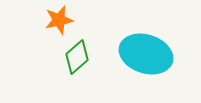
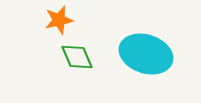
green diamond: rotated 72 degrees counterclockwise
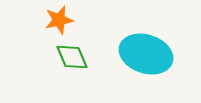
green diamond: moved 5 px left
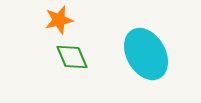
cyan ellipse: rotated 42 degrees clockwise
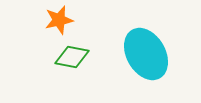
green diamond: rotated 56 degrees counterclockwise
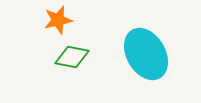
orange star: moved 1 px left
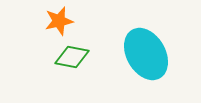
orange star: moved 1 px right, 1 px down
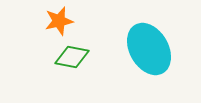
cyan ellipse: moved 3 px right, 5 px up
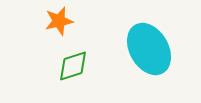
green diamond: moved 1 px right, 9 px down; rotated 28 degrees counterclockwise
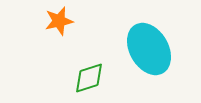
green diamond: moved 16 px right, 12 px down
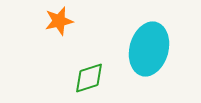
cyan ellipse: rotated 45 degrees clockwise
